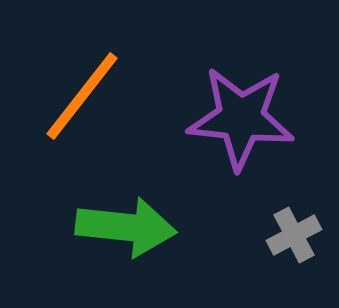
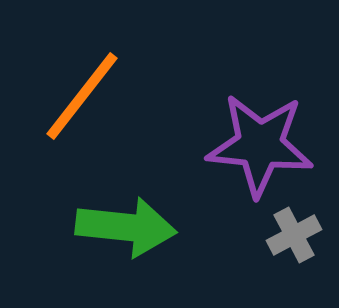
purple star: moved 19 px right, 27 px down
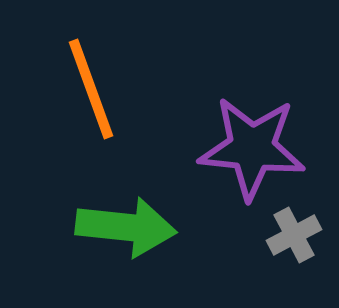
orange line: moved 9 px right, 7 px up; rotated 58 degrees counterclockwise
purple star: moved 8 px left, 3 px down
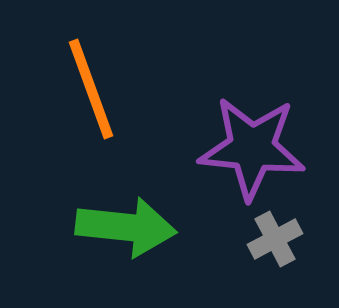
gray cross: moved 19 px left, 4 px down
